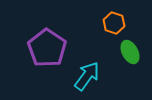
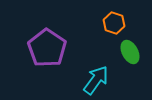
cyan arrow: moved 9 px right, 4 px down
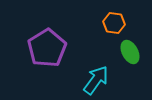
orange hexagon: rotated 10 degrees counterclockwise
purple pentagon: rotated 6 degrees clockwise
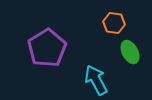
cyan arrow: rotated 64 degrees counterclockwise
